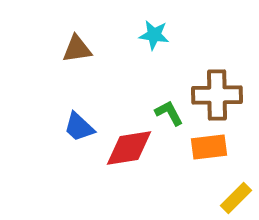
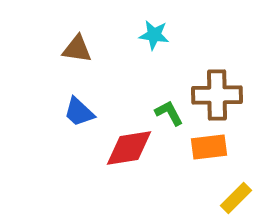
brown triangle: rotated 16 degrees clockwise
blue trapezoid: moved 15 px up
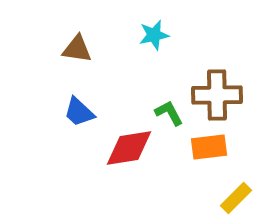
cyan star: rotated 20 degrees counterclockwise
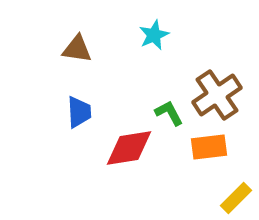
cyan star: rotated 12 degrees counterclockwise
brown cross: rotated 33 degrees counterclockwise
blue trapezoid: rotated 136 degrees counterclockwise
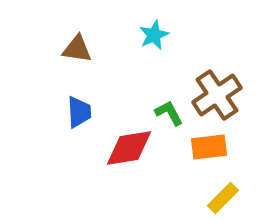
yellow rectangle: moved 13 px left
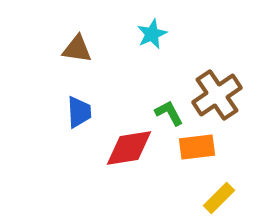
cyan star: moved 2 px left, 1 px up
orange rectangle: moved 12 px left
yellow rectangle: moved 4 px left
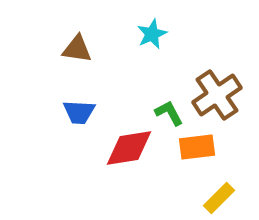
blue trapezoid: rotated 96 degrees clockwise
